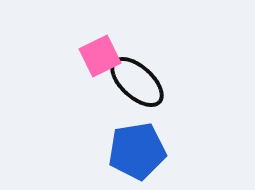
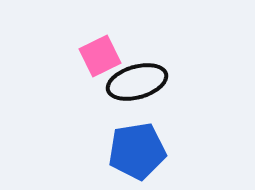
black ellipse: rotated 58 degrees counterclockwise
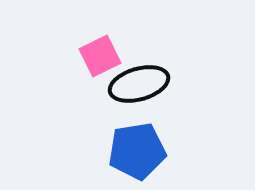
black ellipse: moved 2 px right, 2 px down
